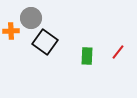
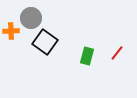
red line: moved 1 px left, 1 px down
green rectangle: rotated 12 degrees clockwise
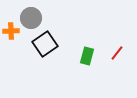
black square: moved 2 px down; rotated 20 degrees clockwise
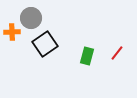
orange cross: moved 1 px right, 1 px down
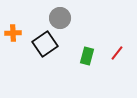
gray circle: moved 29 px right
orange cross: moved 1 px right, 1 px down
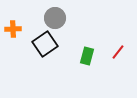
gray circle: moved 5 px left
orange cross: moved 4 px up
red line: moved 1 px right, 1 px up
